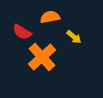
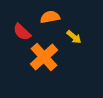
red semicircle: rotated 12 degrees clockwise
orange cross: moved 2 px right
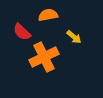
orange semicircle: moved 2 px left, 2 px up
orange cross: rotated 16 degrees clockwise
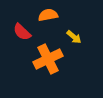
orange cross: moved 4 px right, 2 px down
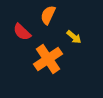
orange semicircle: rotated 54 degrees counterclockwise
orange cross: rotated 8 degrees counterclockwise
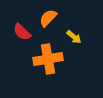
orange semicircle: moved 3 px down; rotated 18 degrees clockwise
orange cross: rotated 24 degrees clockwise
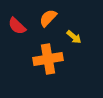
red semicircle: moved 5 px left, 6 px up
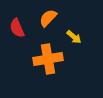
red semicircle: moved 2 px down; rotated 24 degrees clockwise
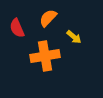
orange cross: moved 3 px left, 3 px up
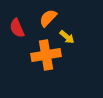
yellow arrow: moved 7 px left
orange cross: moved 1 px right, 1 px up
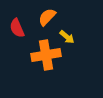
orange semicircle: moved 1 px left, 1 px up
